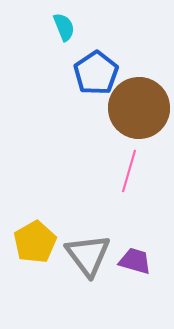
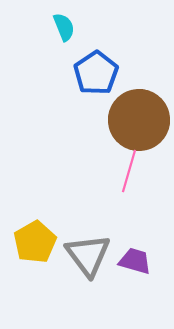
brown circle: moved 12 px down
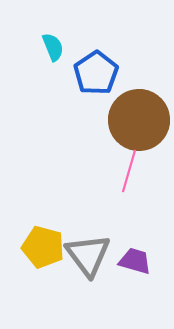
cyan semicircle: moved 11 px left, 20 px down
yellow pentagon: moved 8 px right, 5 px down; rotated 27 degrees counterclockwise
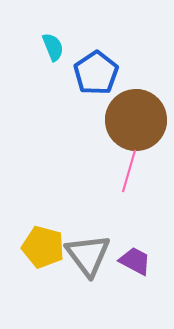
brown circle: moved 3 px left
purple trapezoid: rotated 12 degrees clockwise
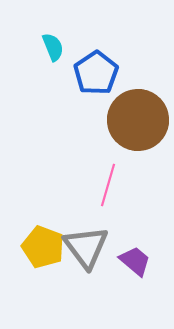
brown circle: moved 2 px right
pink line: moved 21 px left, 14 px down
yellow pentagon: rotated 6 degrees clockwise
gray triangle: moved 2 px left, 8 px up
purple trapezoid: rotated 12 degrees clockwise
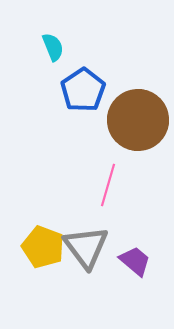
blue pentagon: moved 13 px left, 17 px down
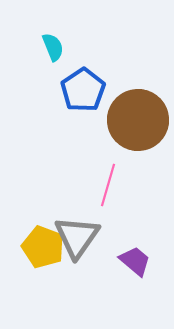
gray triangle: moved 9 px left, 10 px up; rotated 12 degrees clockwise
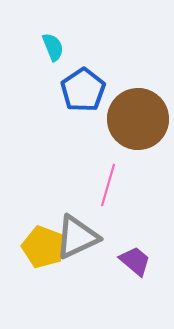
brown circle: moved 1 px up
gray triangle: rotated 30 degrees clockwise
